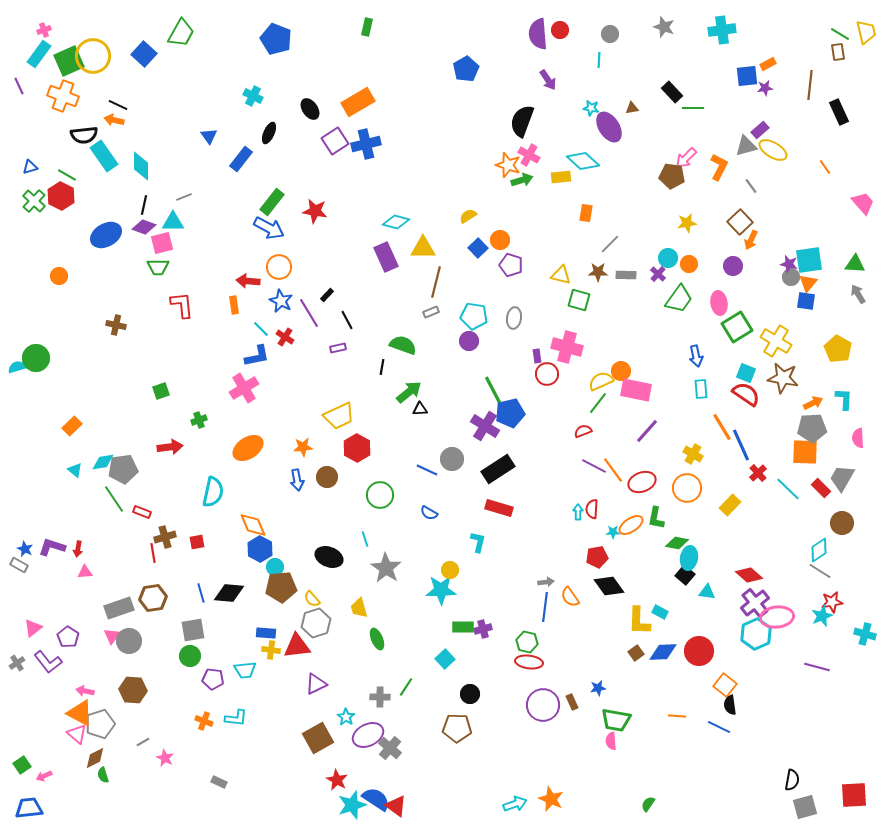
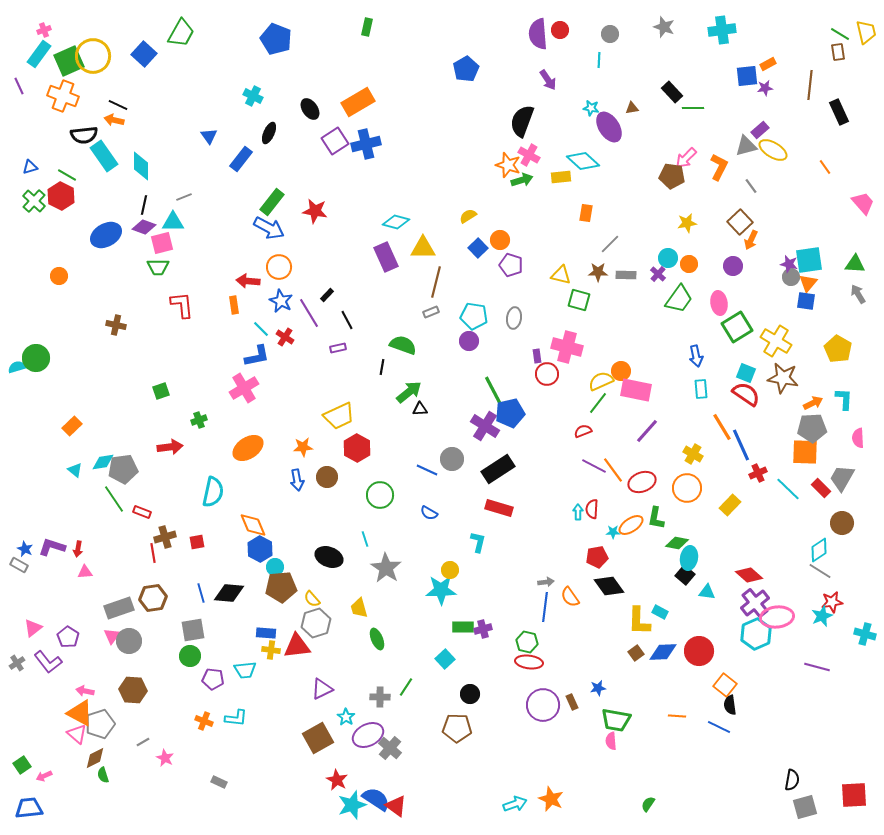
red cross at (758, 473): rotated 18 degrees clockwise
purple triangle at (316, 684): moved 6 px right, 5 px down
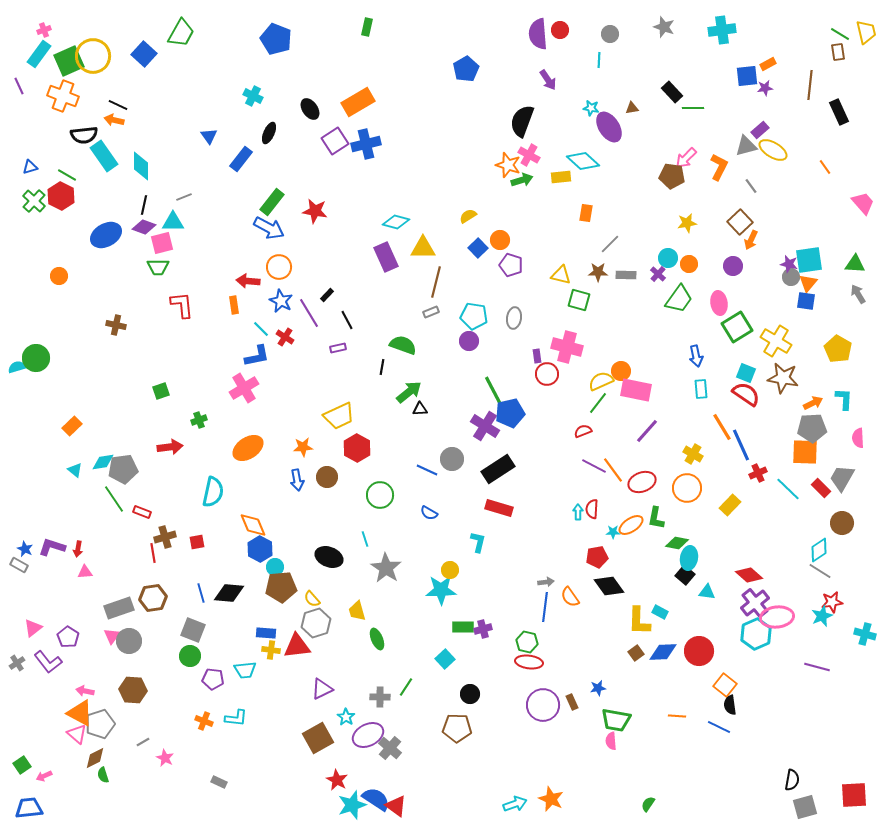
yellow trapezoid at (359, 608): moved 2 px left, 3 px down
gray square at (193, 630): rotated 30 degrees clockwise
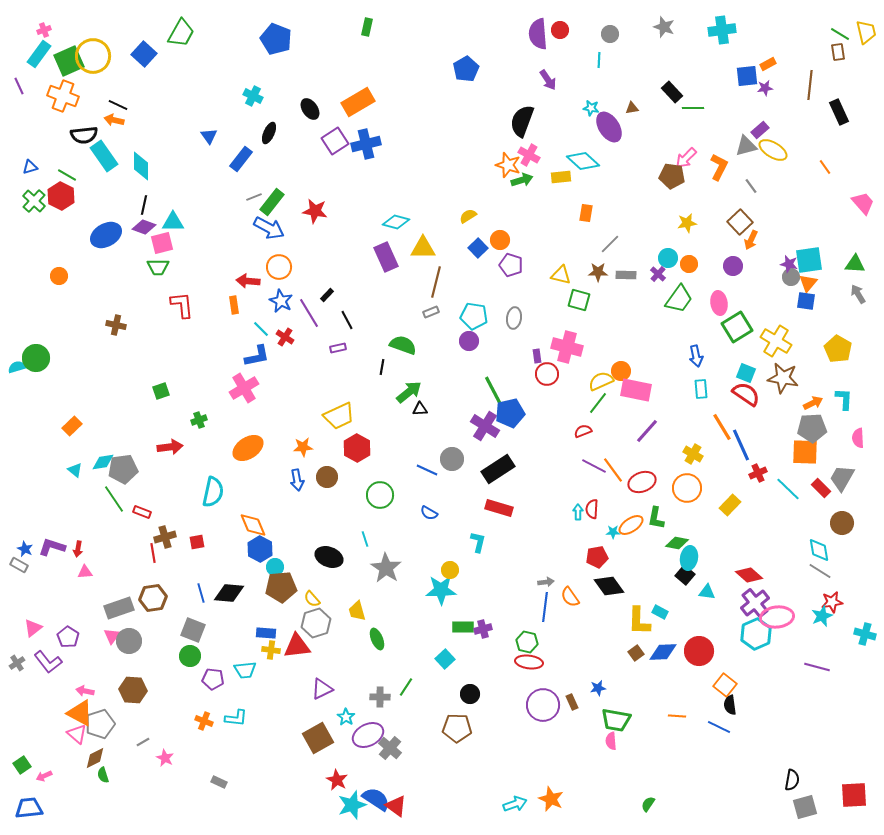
gray line at (184, 197): moved 70 px right
cyan diamond at (819, 550): rotated 65 degrees counterclockwise
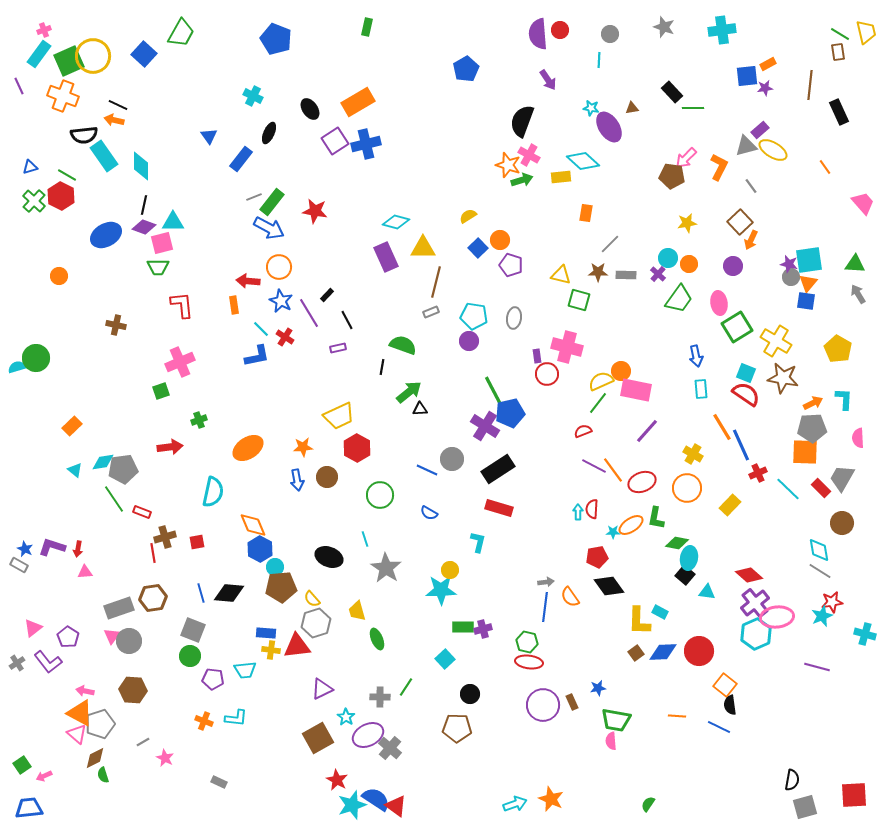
pink cross at (244, 388): moved 64 px left, 26 px up; rotated 8 degrees clockwise
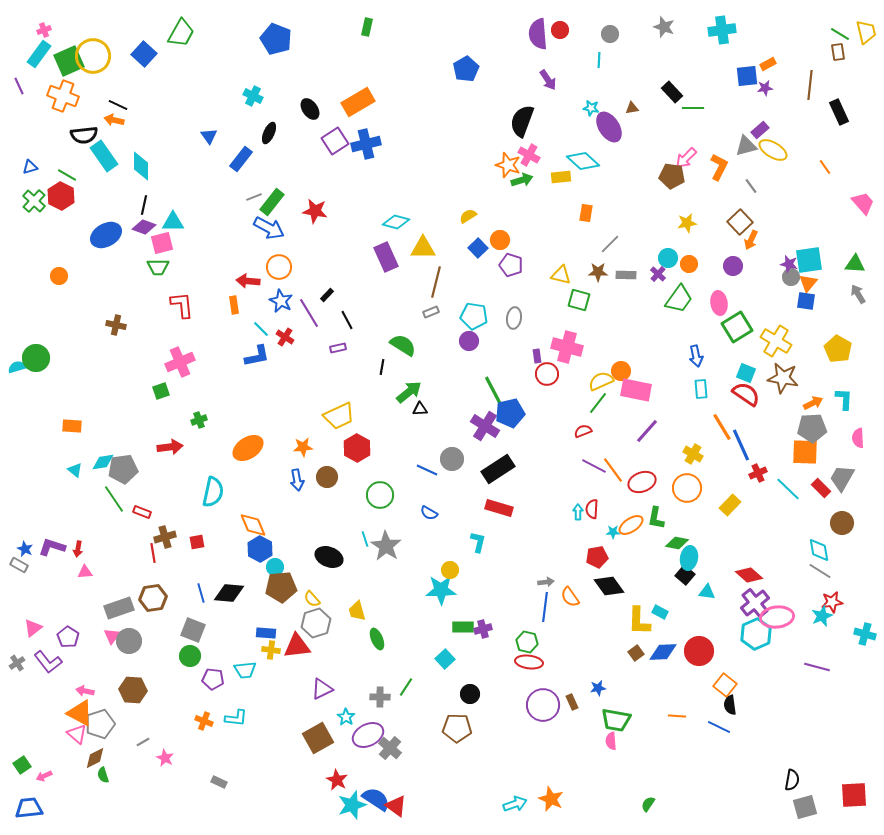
green semicircle at (403, 345): rotated 12 degrees clockwise
orange rectangle at (72, 426): rotated 48 degrees clockwise
gray star at (386, 568): moved 22 px up
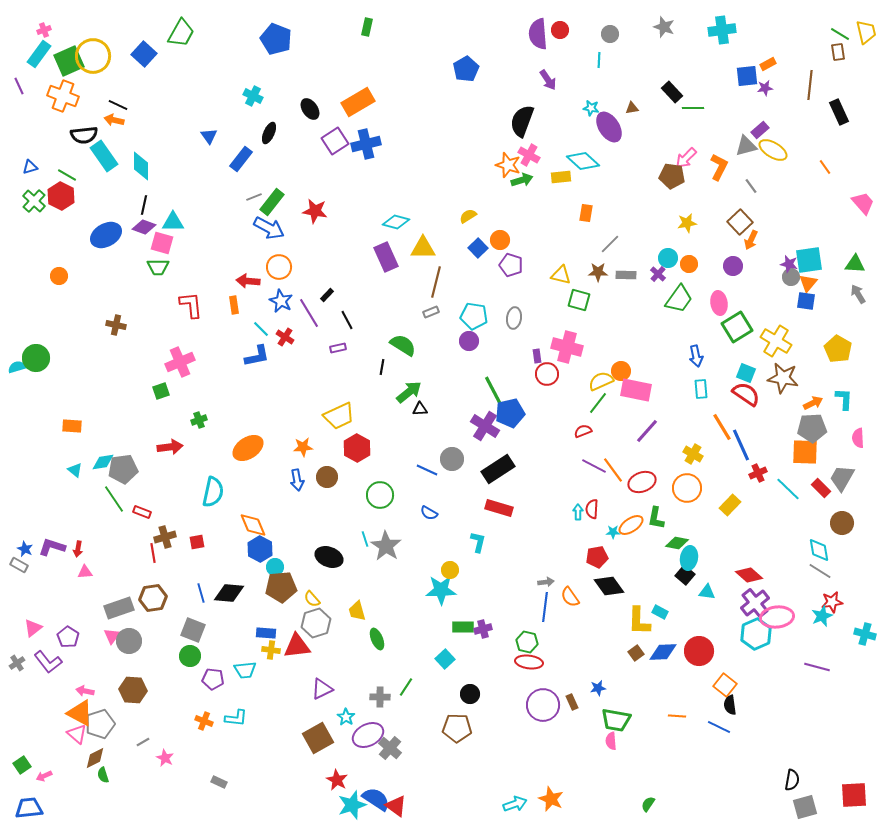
pink square at (162, 243): rotated 30 degrees clockwise
red L-shape at (182, 305): moved 9 px right
